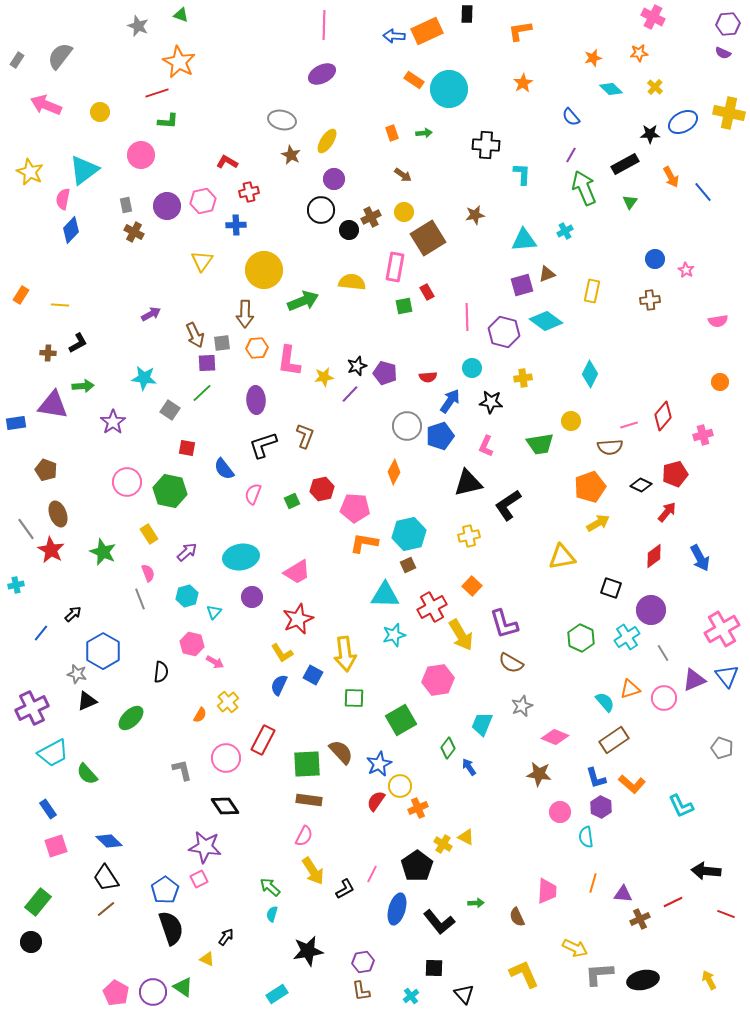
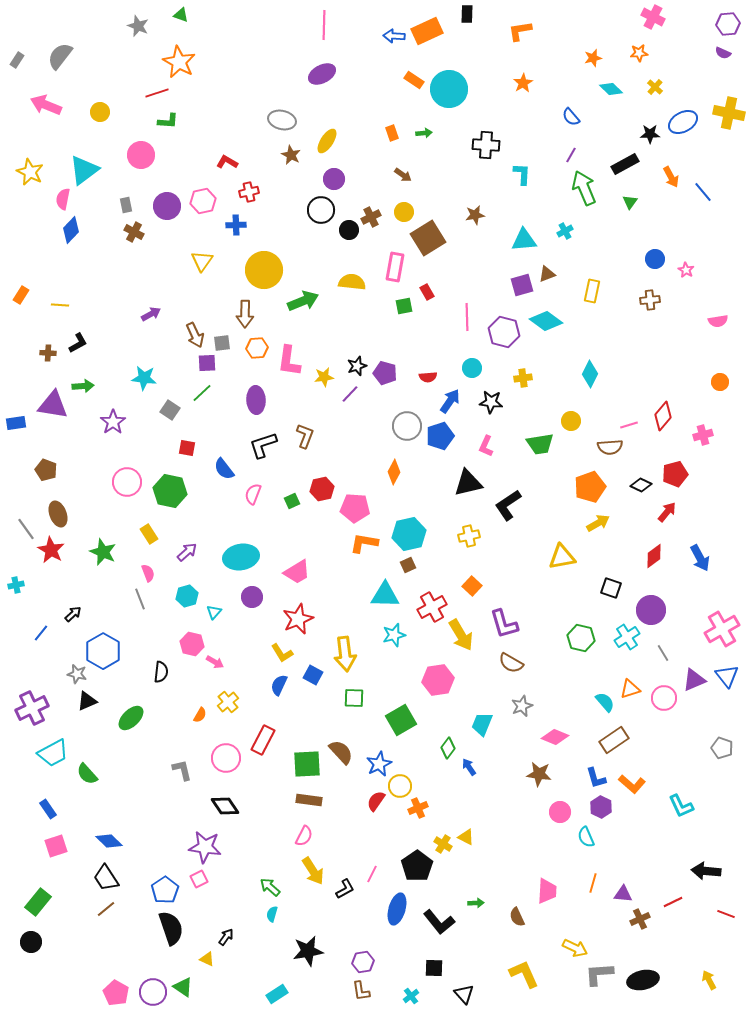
green hexagon at (581, 638): rotated 12 degrees counterclockwise
cyan semicircle at (586, 837): rotated 15 degrees counterclockwise
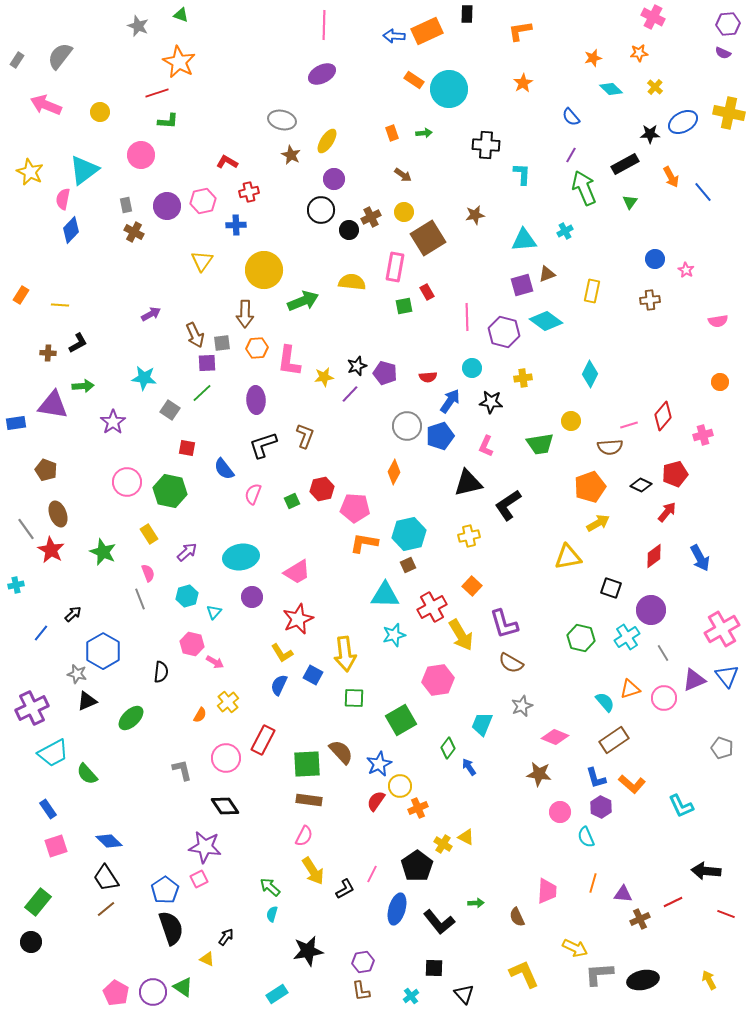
yellow triangle at (562, 557): moved 6 px right
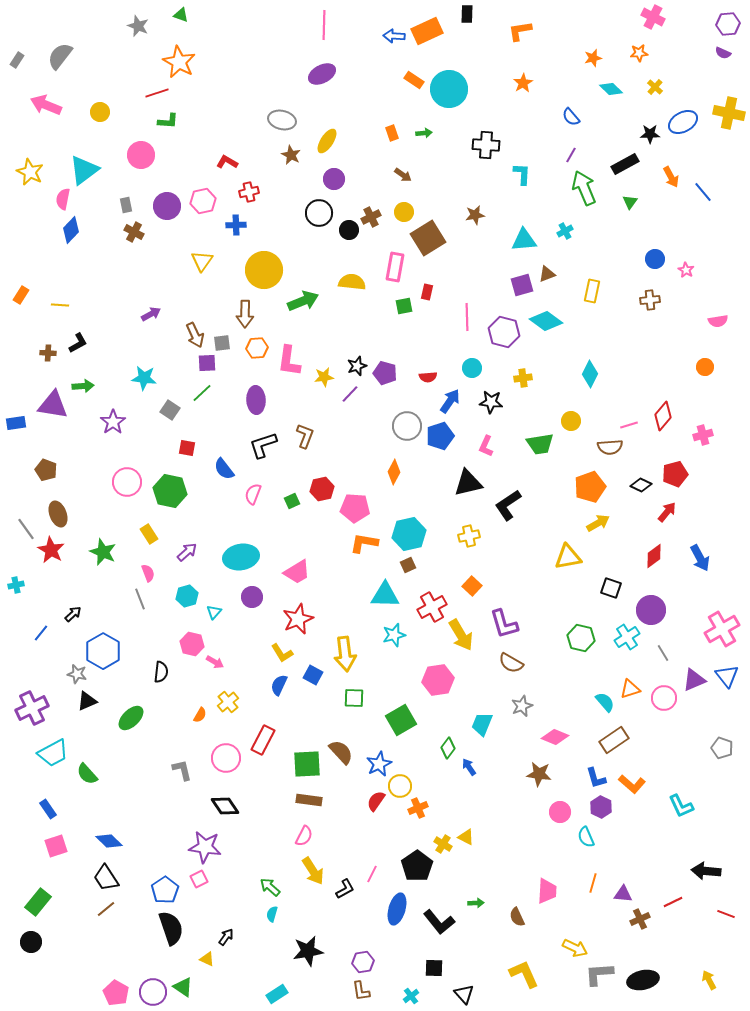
black circle at (321, 210): moved 2 px left, 3 px down
red rectangle at (427, 292): rotated 42 degrees clockwise
orange circle at (720, 382): moved 15 px left, 15 px up
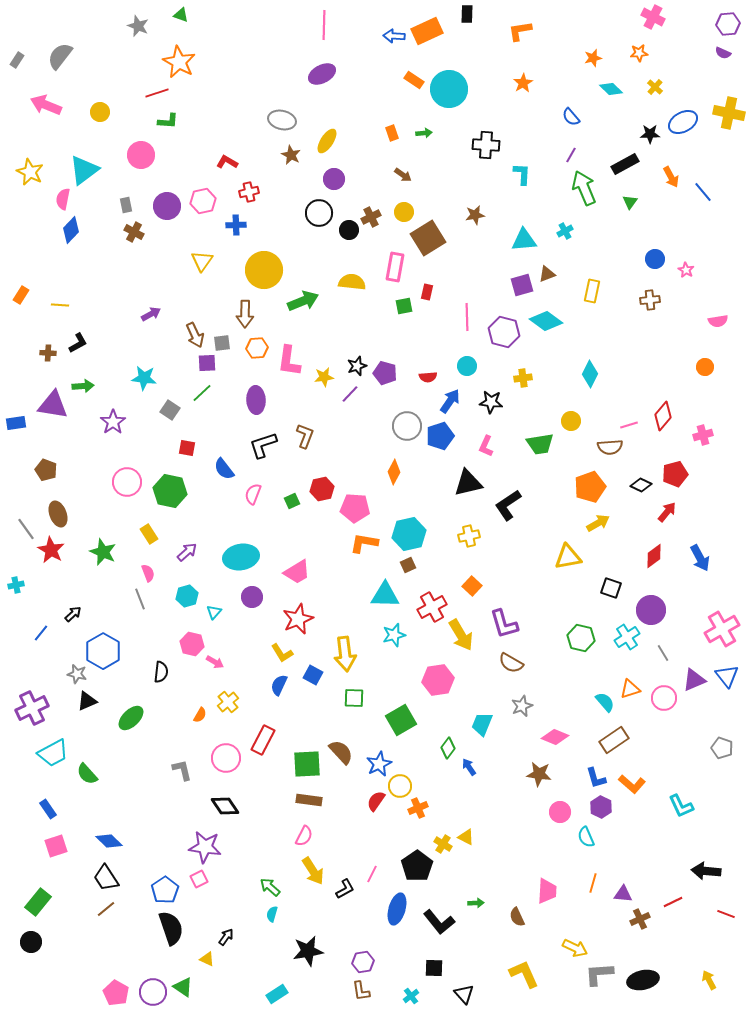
cyan circle at (472, 368): moved 5 px left, 2 px up
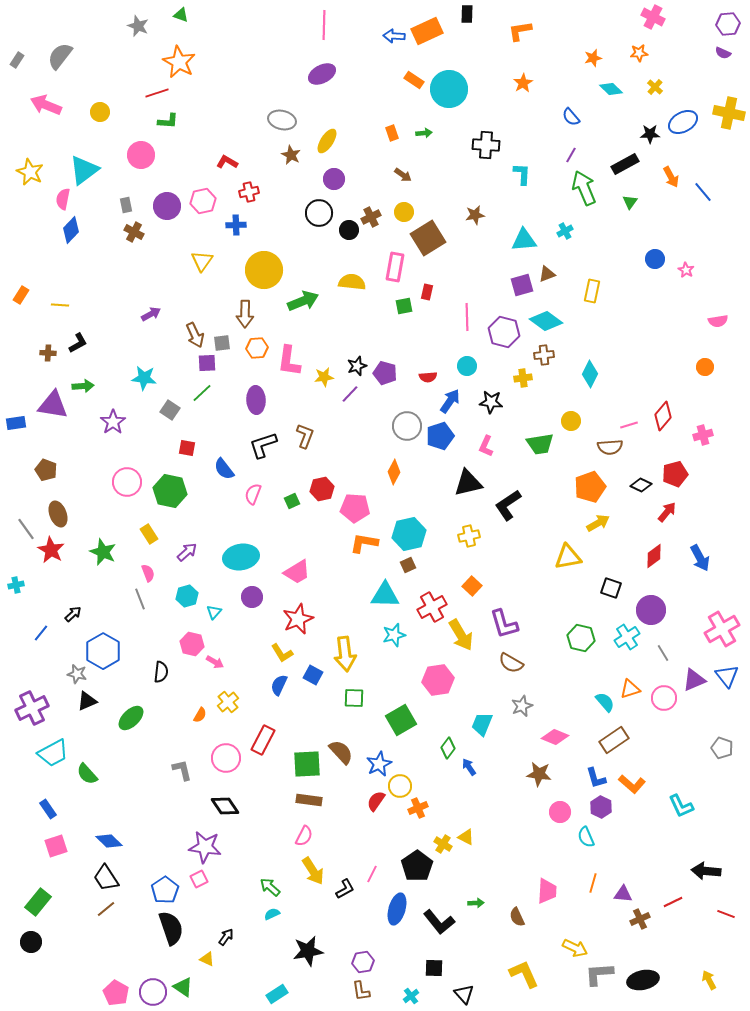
brown cross at (650, 300): moved 106 px left, 55 px down
cyan semicircle at (272, 914): rotated 49 degrees clockwise
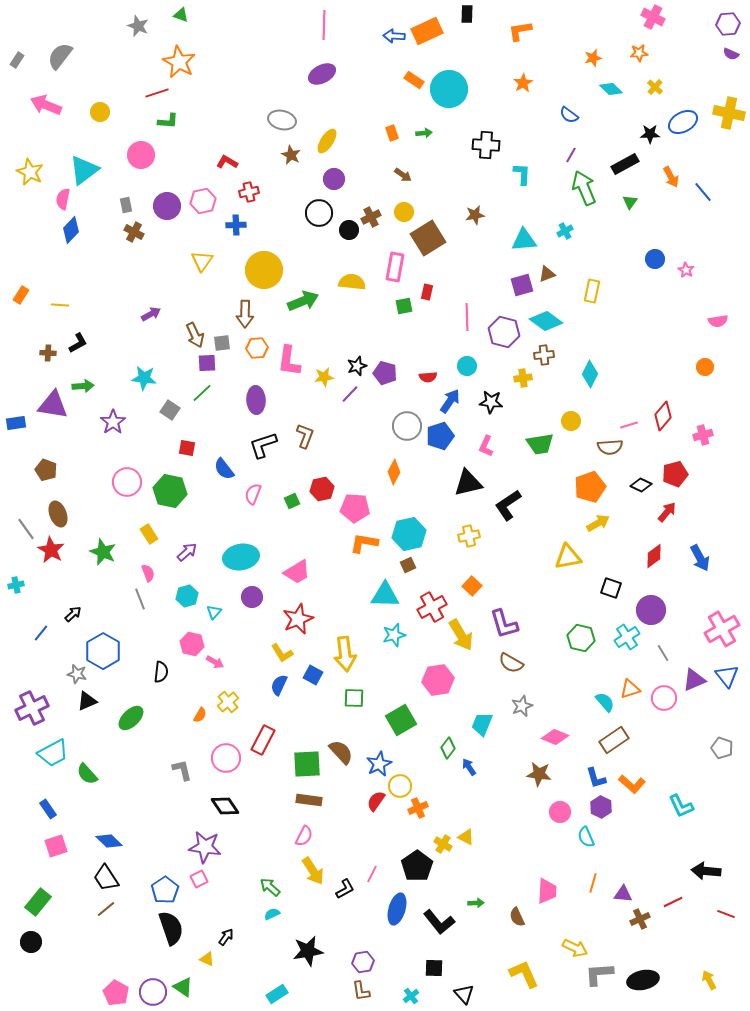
purple semicircle at (723, 53): moved 8 px right, 1 px down
blue semicircle at (571, 117): moved 2 px left, 2 px up; rotated 12 degrees counterclockwise
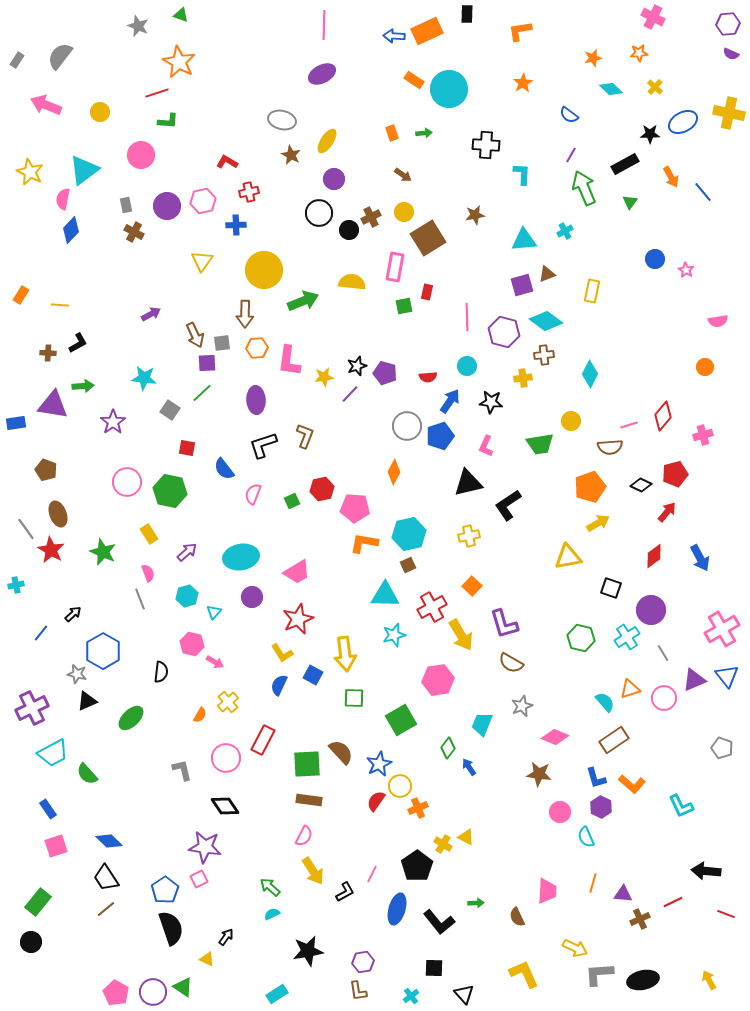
black L-shape at (345, 889): moved 3 px down
brown L-shape at (361, 991): moved 3 px left
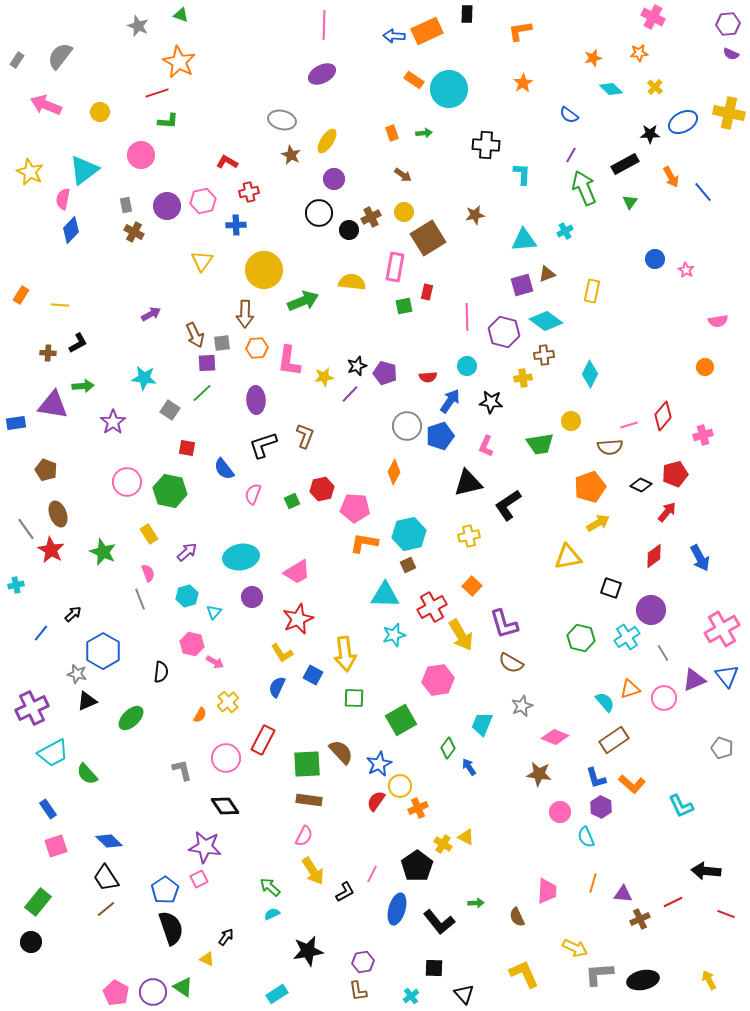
blue semicircle at (279, 685): moved 2 px left, 2 px down
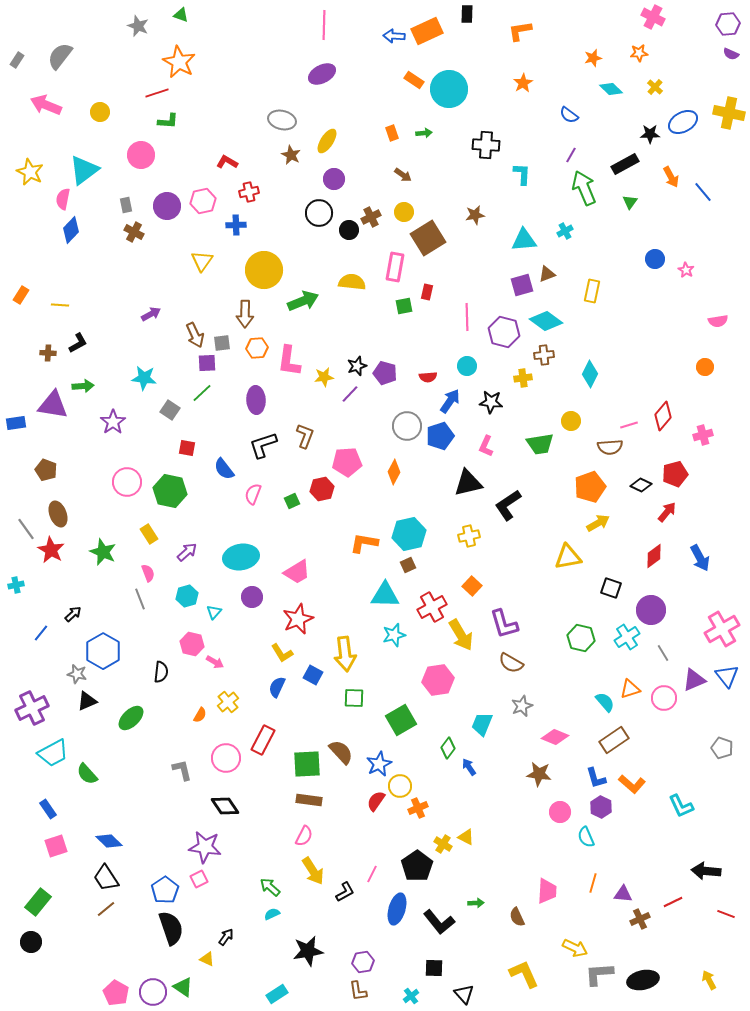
pink pentagon at (355, 508): moved 8 px left, 46 px up; rotated 8 degrees counterclockwise
